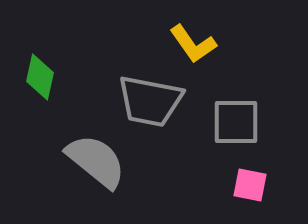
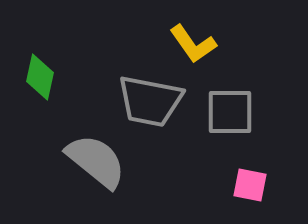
gray square: moved 6 px left, 10 px up
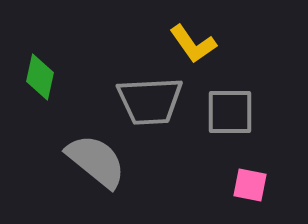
gray trapezoid: rotated 14 degrees counterclockwise
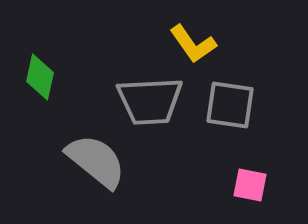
gray square: moved 7 px up; rotated 8 degrees clockwise
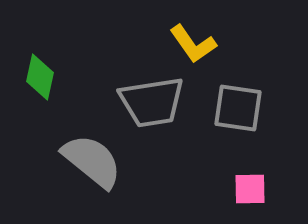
gray trapezoid: moved 2 px right, 1 px down; rotated 6 degrees counterclockwise
gray square: moved 8 px right, 3 px down
gray semicircle: moved 4 px left
pink square: moved 4 px down; rotated 12 degrees counterclockwise
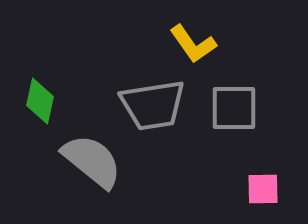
green diamond: moved 24 px down
gray trapezoid: moved 1 px right, 3 px down
gray square: moved 4 px left; rotated 8 degrees counterclockwise
pink square: moved 13 px right
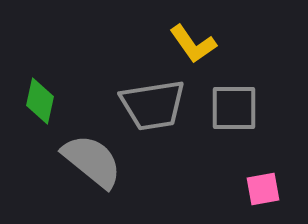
pink square: rotated 9 degrees counterclockwise
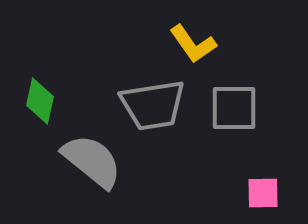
pink square: moved 4 px down; rotated 9 degrees clockwise
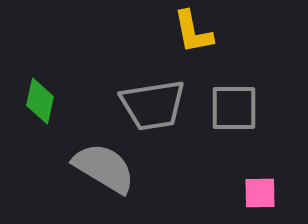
yellow L-shape: moved 12 px up; rotated 24 degrees clockwise
gray semicircle: moved 12 px right, 7 px down; rotated 8 degrees counterclockwise
pink square: moved 3 px left
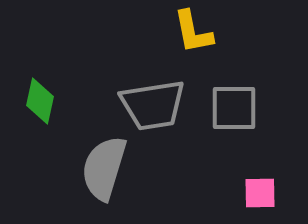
gray semicircle: rotated 104 degrees counterclockwise
